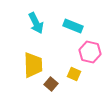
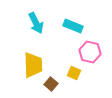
yellow square: moved 1 px up
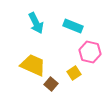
yellow trapezoid: rotated 64 degrees counterclockwise
yellow square: rotated 32 degrees clockwise
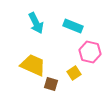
brown square: rotated 24 degrees counterclockwise
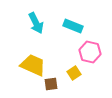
brown square: rotated 24 degrees counterclockwise
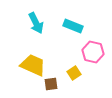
pink hexagon: moved 3 px right
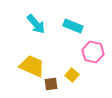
cyan arrow: moved 1 px down; rotated 15 degrees counterclockwise
yellow trapezoid: moved 1 px left, 1 px down
yellow square: moved 2 px left, 2 px down; rotated 16 degrees counterclockwise
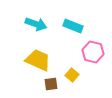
cyan arrow: rotated 30 degrees counterclockwise
yellow trapezoid: moved 6 px right, 6 px up
